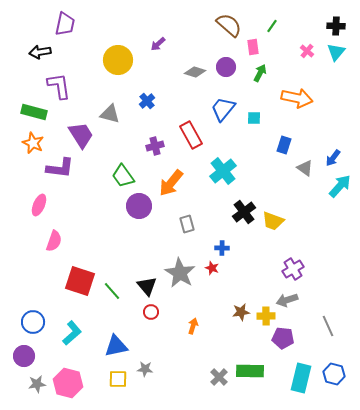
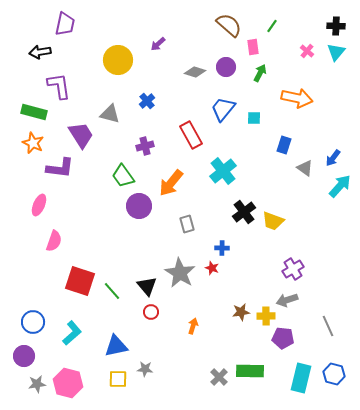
purple cross at (155, 146): moved 10 px left
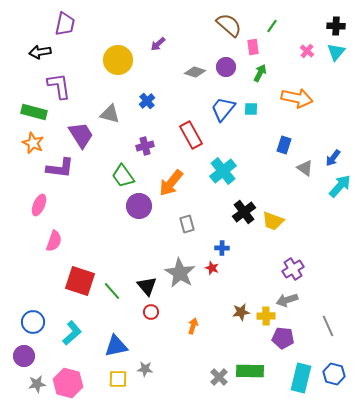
cyan square at (254, 118): moved 3 px left, 9 px up
